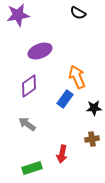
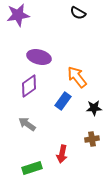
purple ellipse: moved 1 px left, 6 px down; rotated 35 degrees clockwise
orange arrow: rotated 15 degrees counterclockwise
blue rectangle: moved 2 px left, 2 px down
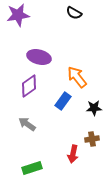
black semicircle: moved 4 px left
red arrow: moved 11 px right
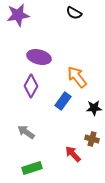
purple diamond: moved 2 px right; rotated 25 degrees counterclockwise
gray arrow: moved 1 px left, 8 px down
brown cross: rotated 24 degrees clockwise
red arrow: rotated 126 degrees clockwise
